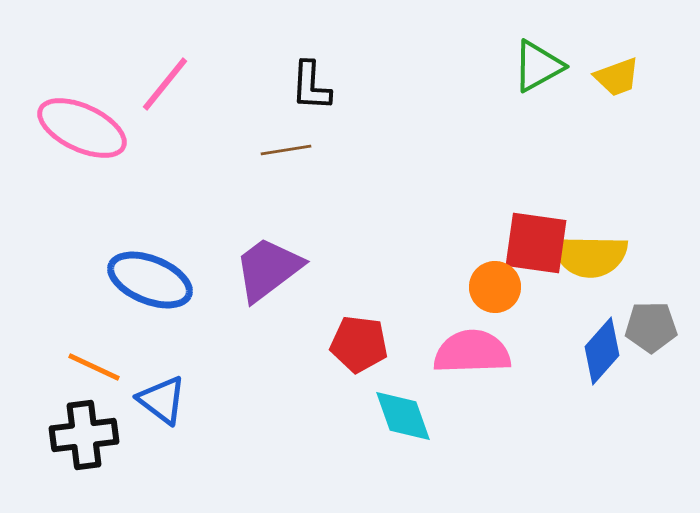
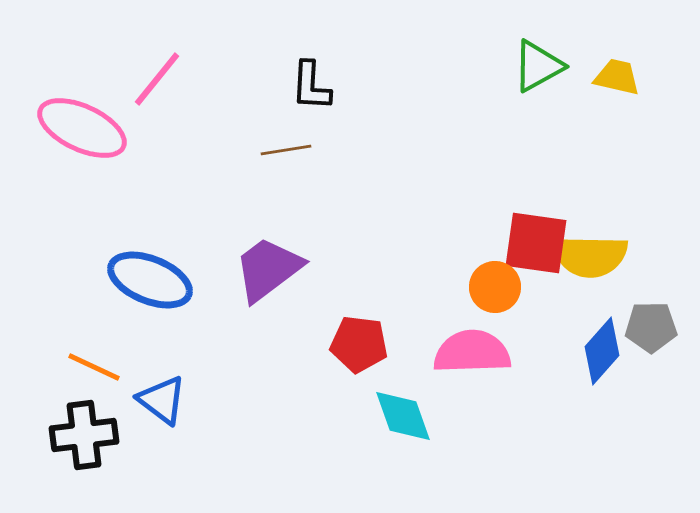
yellow trapezoid: rotated 147 degrees counterclockwise
pink line: moved 8 px left, 5 px up
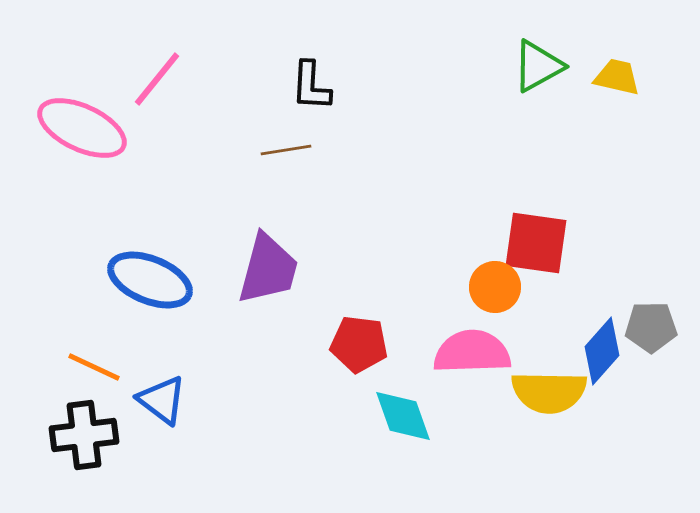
yellow semicircle: moved 41 px left, 136 px down
purple trapezoid: rotated 142 degrees clockwise
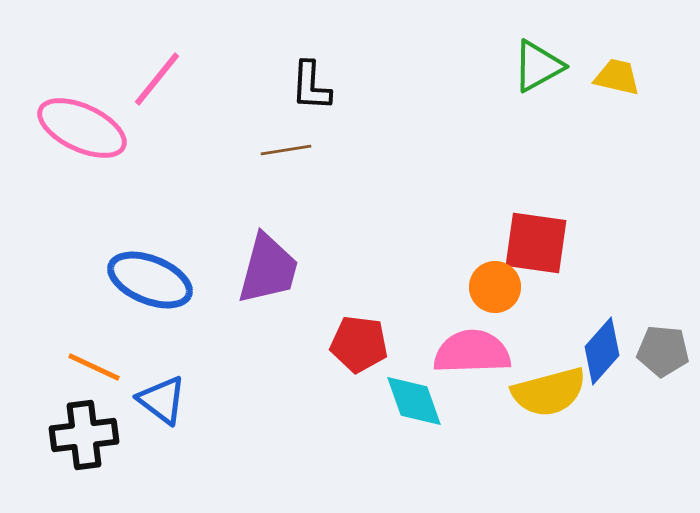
gray pentagon: moved 12 px right, 24 px down; rotated 6 degrees clockwise
yellow semicircle: rotated 16 degrees counterclockwise
cyan diamond: moved 11 px right, 15 px up
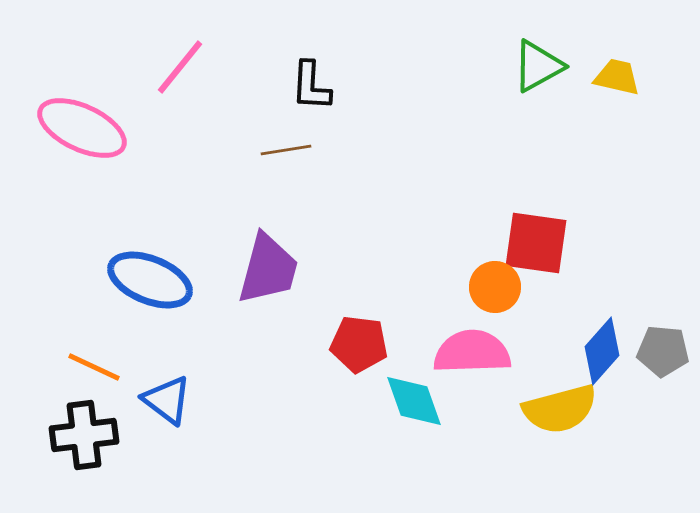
pink line: moved 23 px right, 12 px up
yellow semicircle: moved 11 px right, 17 px down
blue triangle: moved 5 px right
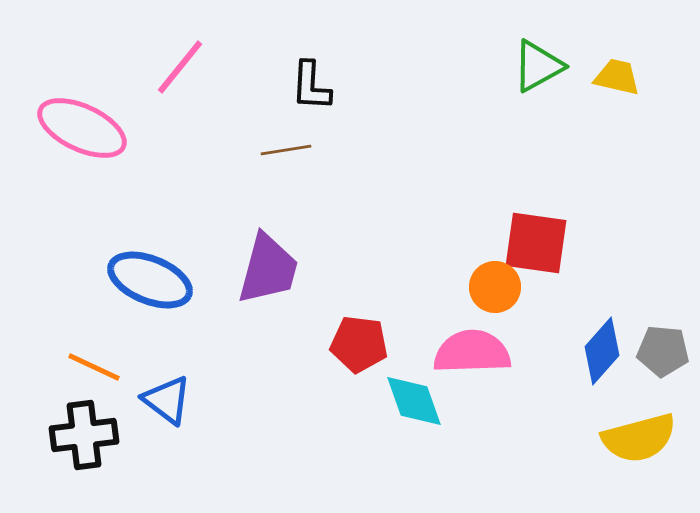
yellow semicircle: moved 79 px right, 29 px down
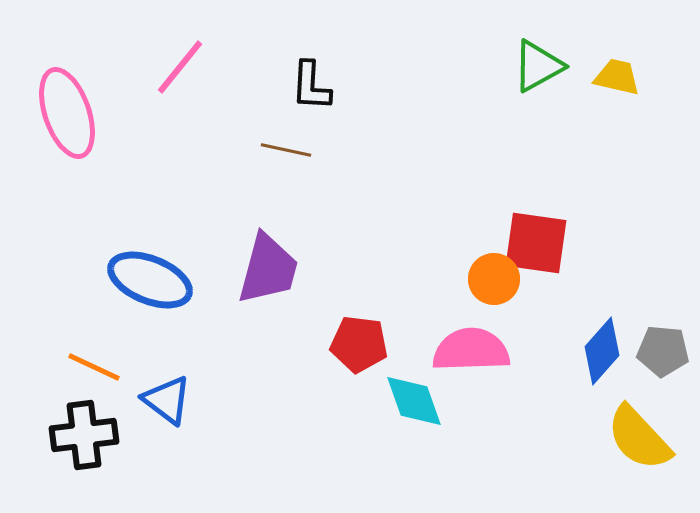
pink ellipse: moved 15 px left, 15 px up; rotated 46 degrees clockwise
brown line: rotated 21 degrees clockwise
orange circle: moved 1 px left, 8 px up
pink semicircle: moved 1 px left, 2 px up
yellow semicircle: rotated 62 degrees clockwise
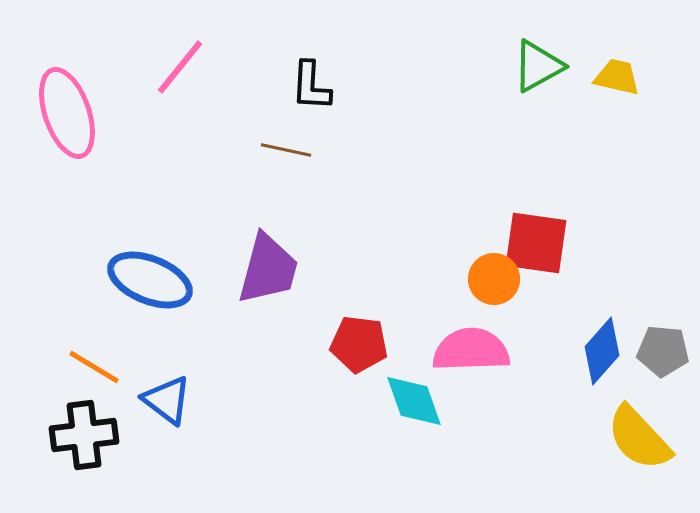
orange line: rotated 6 degrees clockwise
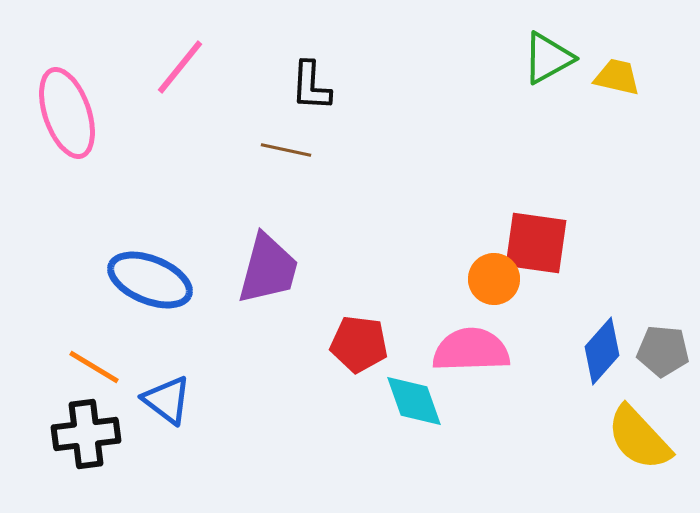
green triangle: moved 10 px right, 8 px up
black cross: moved 2 px right, 1 px up
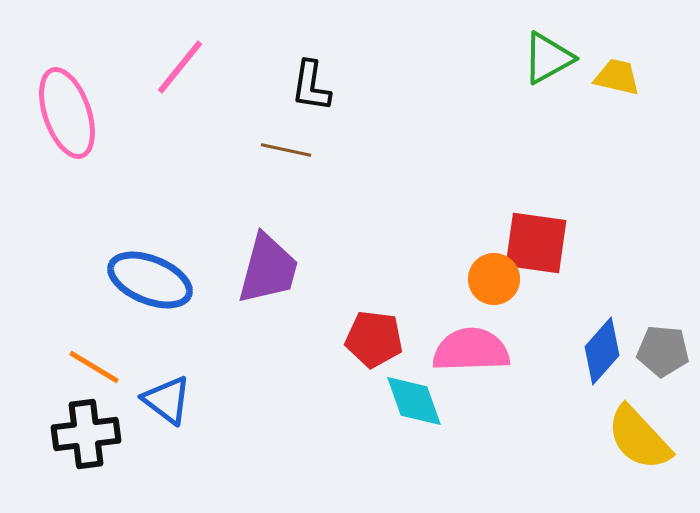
black L-shape: rotated 6 degrees clockwise
red pentagon: moved 15 px right, 5 px up
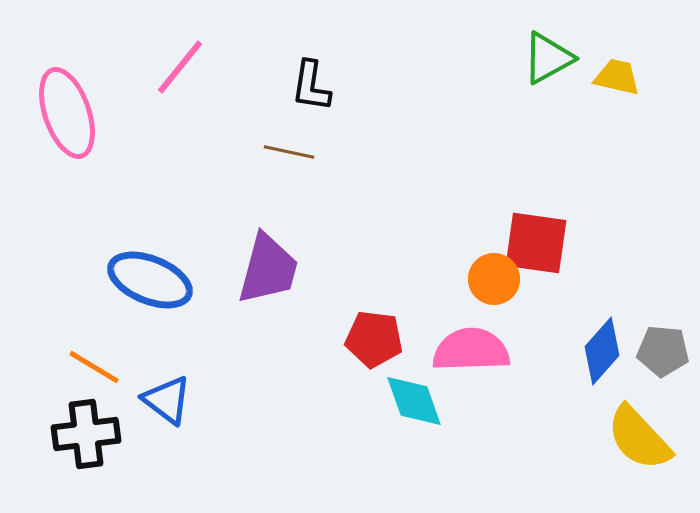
brown line: moved 3 px right, 2 px down
